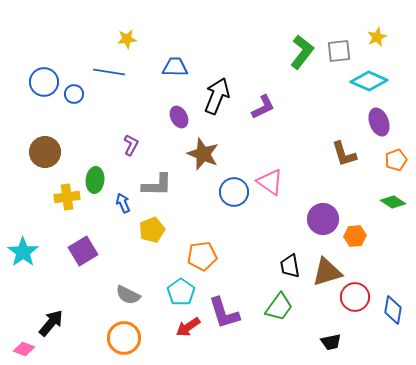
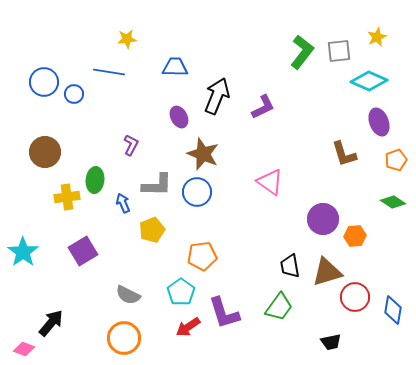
blue circle at (234, 192): moved 37 px left
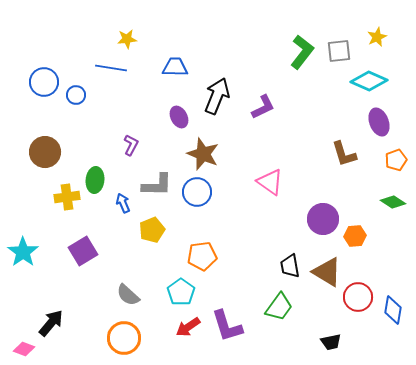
blue line at (109, 72): moved 2 px right, 4 px up
blue circle at (74, 94): moved 2 px right, 1 px down
brown triangle at (327, 272): rotated 48 degrees clockwise
gray semicircle at (128, 295): rotated 15 degrees clockwise
red circle at (355, 297): moved 3 px right
purple L-shape at (224, 313): moved 3 px right, 13 px down
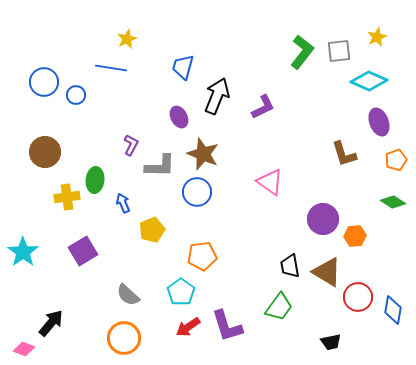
yellow star at (127, 39): rotated 18 degrees counterclockwise
blue trapezoid at (175, 67): moved 8 px right; rotated 76 degrees counterclockwise
gray L-shape at (157, 185): moved 3 px right, 19 px up
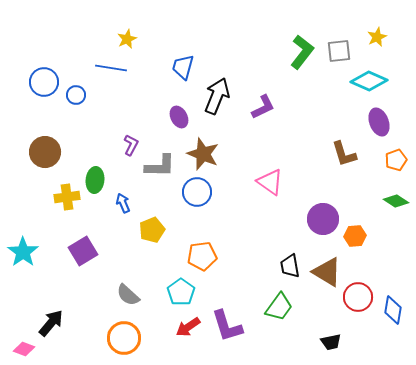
green diamond at (393, 202): moved 3 px right, 1 px up
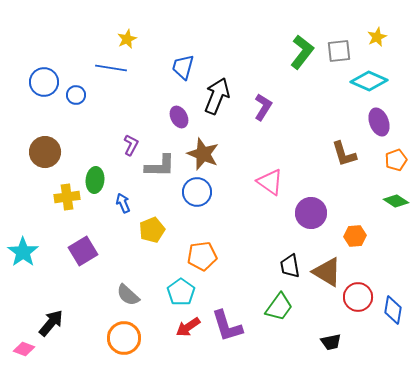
purple L-shape at (263, 107): rotated 32 degrees counterclockwise
purple circle at (323, 219): moved 12 px left, 6 px up
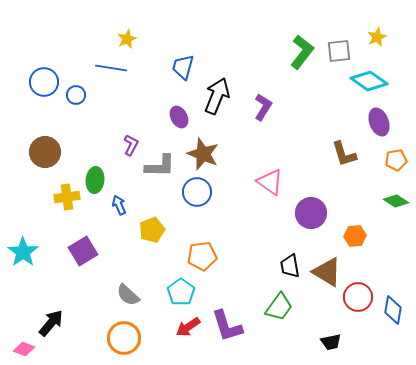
cyan diamond at (369, 81): rotated 12 degrees clockwise
orange pentagon at (396, 160): rotated 10 degrees clockwise
blue arrow at (123, 203): moved 4 px left, 2 px down
